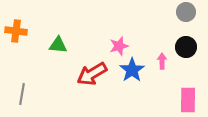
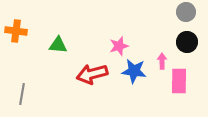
black circle: moved 1 px right, 5 px up
blue star: moved 2 px right, 1 px down; rotated 30 degrees counterclockwise
red arrow: rotated 16 degrees clockwise
pink rectangle: moved 9 px left, 19 px up
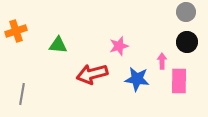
orange cross: rotated 25 degrees counterclockwise
blue star: moved 3 px right, 8 px down
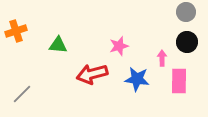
pink arrow: moved 3 px up
gray line: rotated 35 degrees clockwise
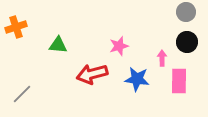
orange cross: moved 4 px up
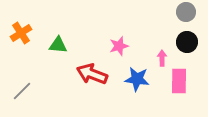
orange cross: moved 5 px right, 6 px down; rotated 15 degrees counterclockwise
red arrow: rotated 36 degrees clockwise
gray line: moved 3 px up
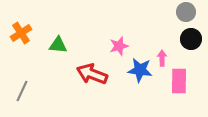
black circle: moved 4 px right, 3 px up
blue star: moved 3 px right, 9 px up
gray line: rotated 20 degrees counterclockwise
